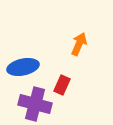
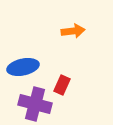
orange arrow: moved 6 px left, 13 px up; rotated 60 degrees clockwise
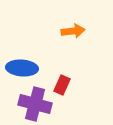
blue ellipse: moved 1 px left, 1 px down; rotated 16 degrees clockwise
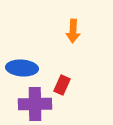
orange arrow: rotated 100 degrees clockwise
purple cross: rotated 16 degrees counterclockwise
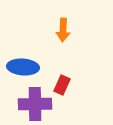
orange arrow: moved 10 px left, 1 px up
blue ellipse: moved 1 px right, 1 px up
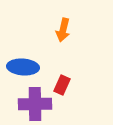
orange arrow: rotated 10 degrees clockwise
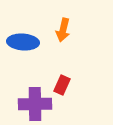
blue ellipse: moved 25 px up
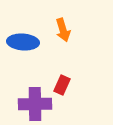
orange arrow: rotated 30 degrees counterclockwise
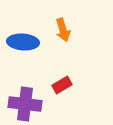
red rectangle: rotated 36 degrees clockwise
purple cross: moved 10 px left; rotated 8 degrees clockwise
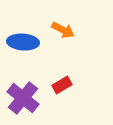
orange arrow: rotated 45 degrees counterclockwise
purple cross: moved 2 px left, 6 px up; rotated 32 degrees clockwise
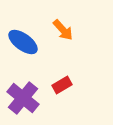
orange arrow: rotated 20 degrees clockwise
blue ellipse: rotated 32 degrees clockwise
